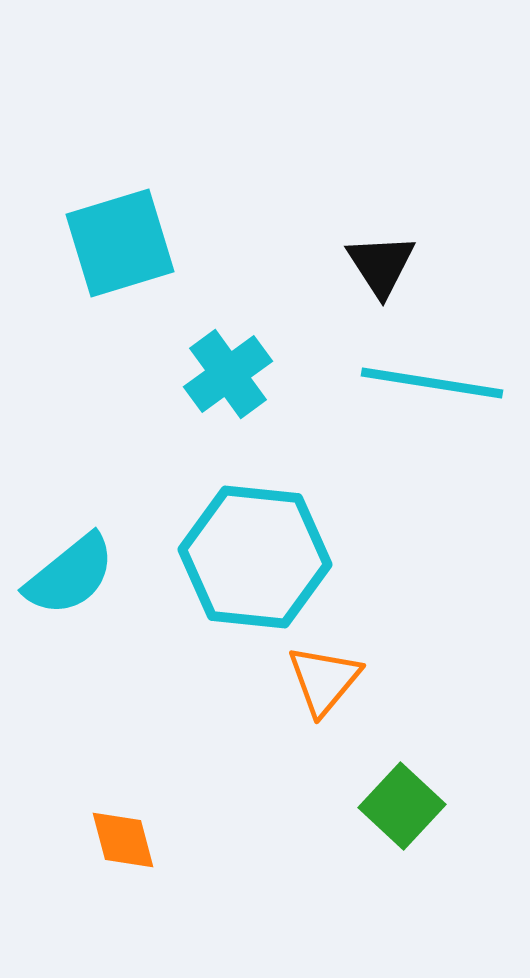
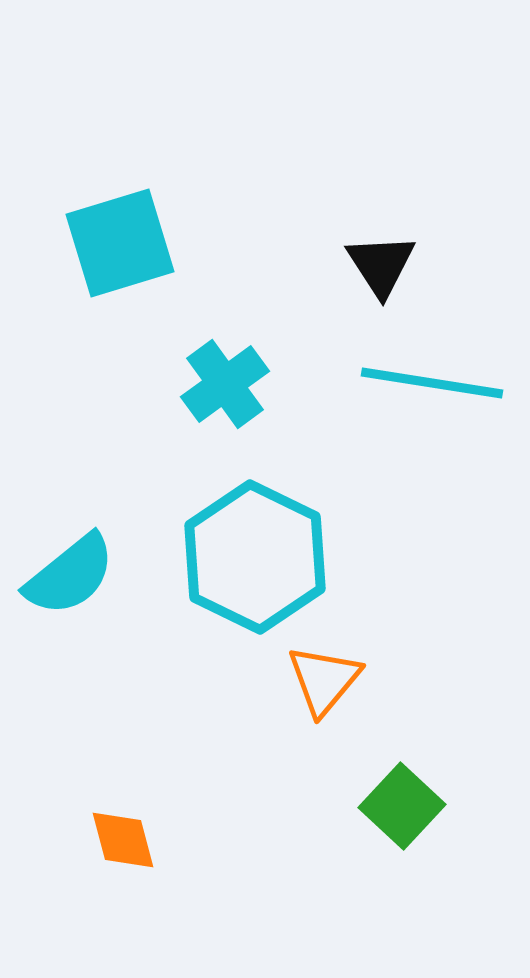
cyan cross: moved 3 px left, 10 px down
cyan hexagon: rotated 20 degrees clockwise
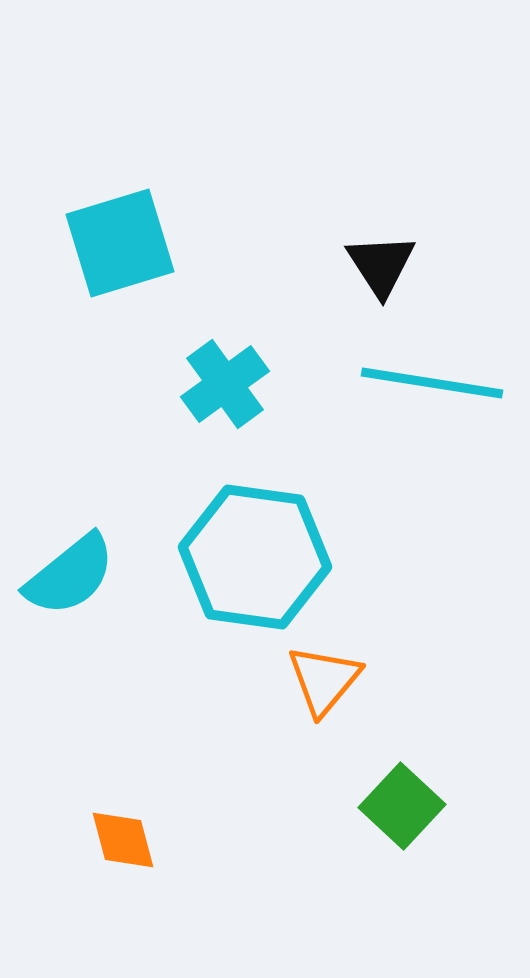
cyan hexagon: rotated 18 degrees counterclockwise
